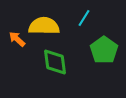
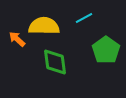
cyan line: rotated 30 degrees clockwise
green pentagon: moved 2 px right
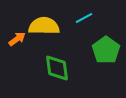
orange arrow: rotated 102 degrees clockwise
green diamond: moved 2 px right, 6 px down
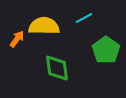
orange arrow: rotated 18 degrees counterclockwise
